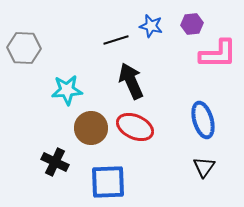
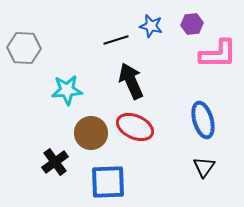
brown circle: moved 5 px down
black cross: rotated 28 degrees clockwise
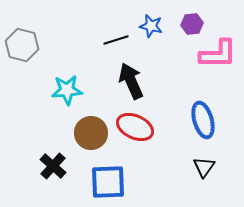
gray hexagon: moved 2 px left, 3 px up; rotated 12 degrees clockwise
black cross: moved 2 px left, 4 px down; rotated 12 degrees counterclockwise
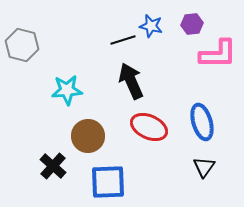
black line: moved 7 px right
blue ellipse: moved 1 px left, 2 px down
red ellipse: moved 14 px right
brown circle: moved 3 px left, 3 px down
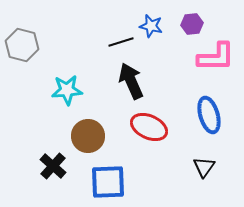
black line: moved 2 px left, 2 px down
pink L-shape: moved 2 px left, 3 px down
blue ellipse: moved 7 px right, 7 px up
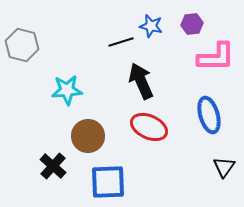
black arrow: moved 10 px right
black triangle: moved 20 px right
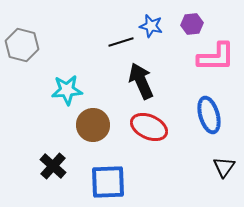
brown circle: moved 5 px right, 11 px up
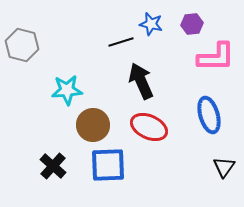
blue star: moved 2 px up
blue square: moved 17 px up
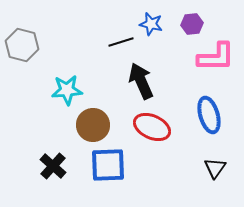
red ellipse: moved 3 px right
black triangle: moved 9 px left, 1 px down
